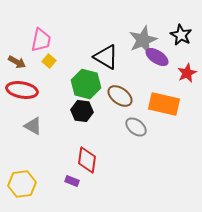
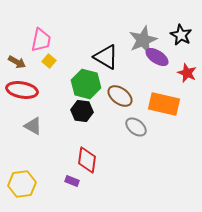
red star: rotated 24 degrees counterclockwise
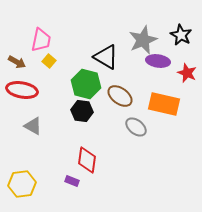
purple ellipse: moved 1 px right, 4 px down; rotated 25 degrees counterclockwise
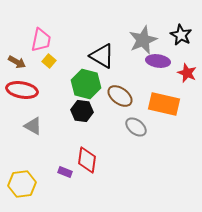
black triangle: moved 4 px left, 1 px up
purple rectangle: moved 7 px left, 9 px up
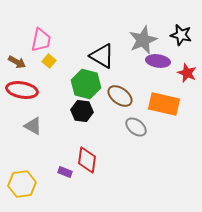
black star: rotated 15 degrees counterclockwise
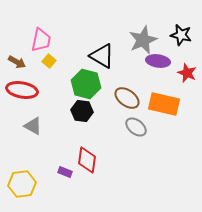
brown ellipse: moved 7 px right, 2 px down
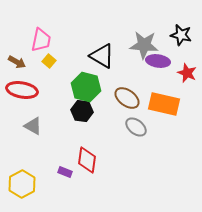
gray star: moved 1 px right, 5 px down; rotated 28 degrees clockwise
green hexagon: moved 3 px down
yellow hexagon: rotated 20 degrees counterclockwise
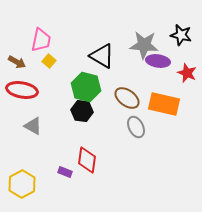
gray ellipse: rotated 25 degrees clockwise
